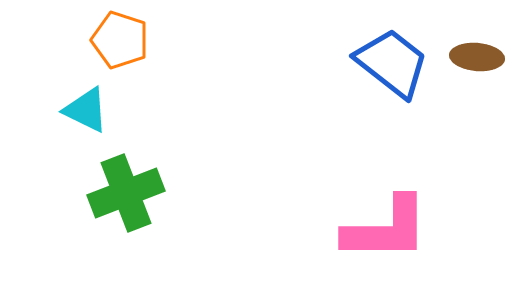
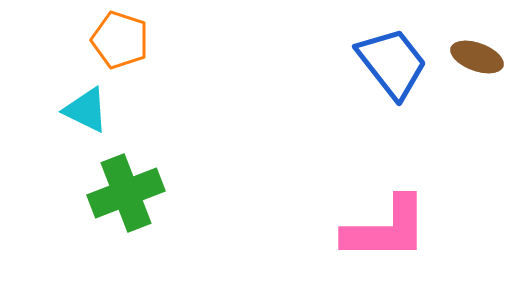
brown ellipse: rotated 15 degrees clockwise
blue trapezoid: rotated 14 degrees clockwise
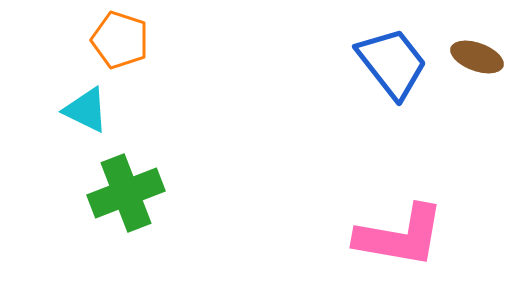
pink L-shape: moved 14 px right, 7 px down; rotated 10 degrees clockwise
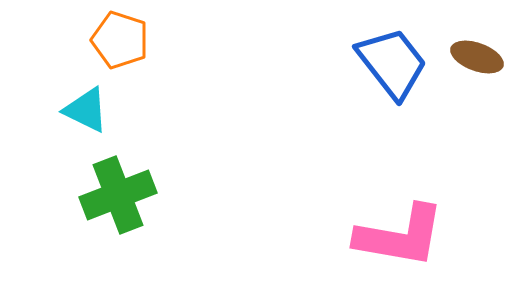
green cross: moved 8 px left, 2 px down
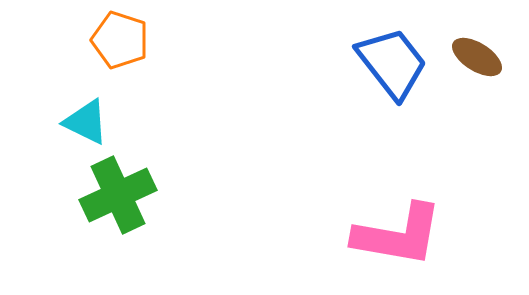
brown ellipse: rotated 12 degrees clockwise
cyan triangle: moved 12 px down
green cross: rotated 4 degrees counterclockwise
pink L-shape: moved 2 px left, 1 px up
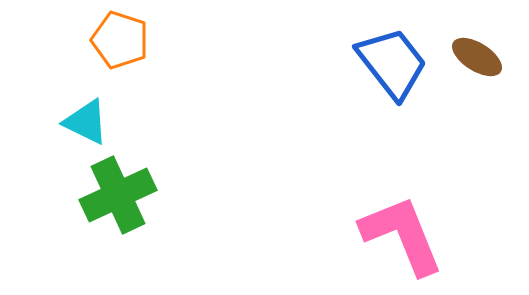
pink L-shape: moved 4 px right; rotated 122 degrees counterclockwise
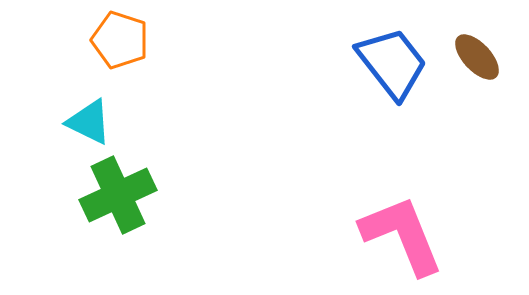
brown ellipse: rotated 15 degrees clockwise
cyan triangle: moved 3 px right
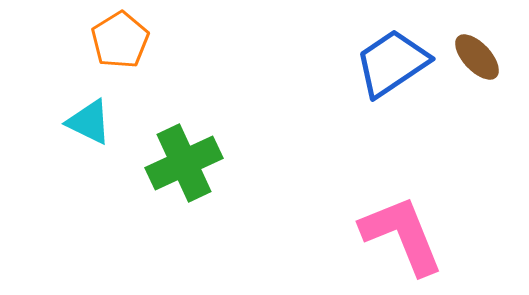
orange pentagon: rotated 22 degrees clockwise
blue trapezoid: rotated 86 degrees counterclockwise
green cross: moved 66 px right, 32 px up
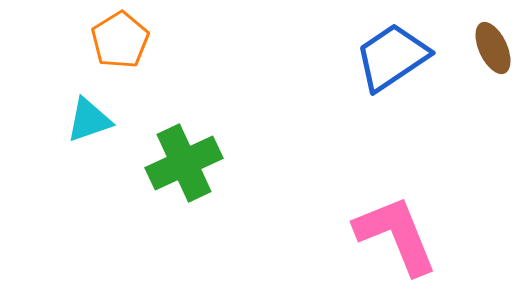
brown ellipse: moved 16 px right, 9 px up; rotated 18 degrees clockwise
blue trapezoid: moved 6 px up
cyan triangle: moved 2 px up; rotated 45 degrees counterclockwise
pink L-shape: moved 6 px left
